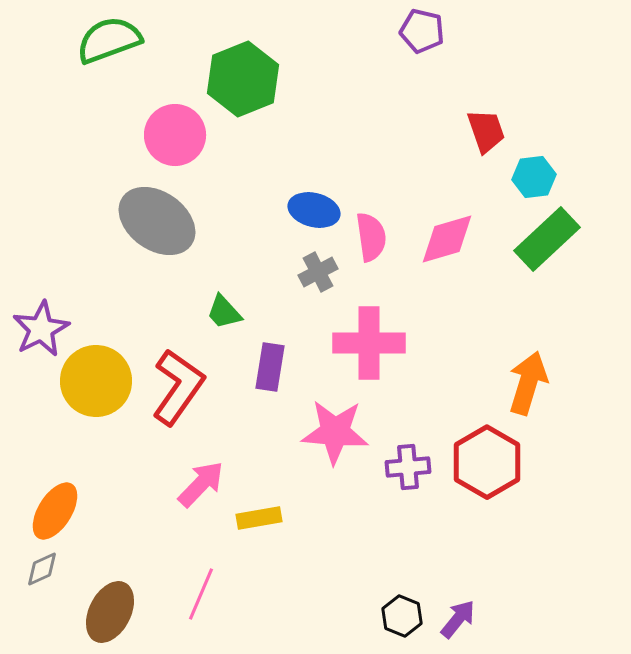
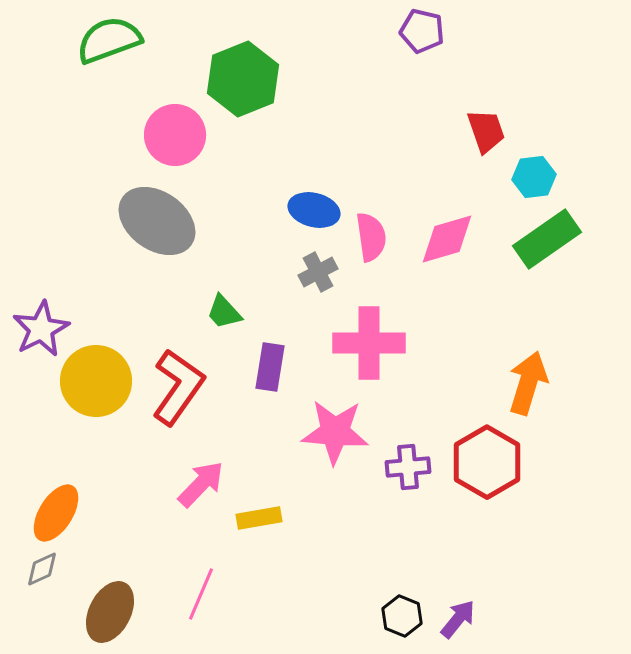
green rectangle: rotated 8 degrees clockwise
orange ellipse: moved 1 px right, 2 px down
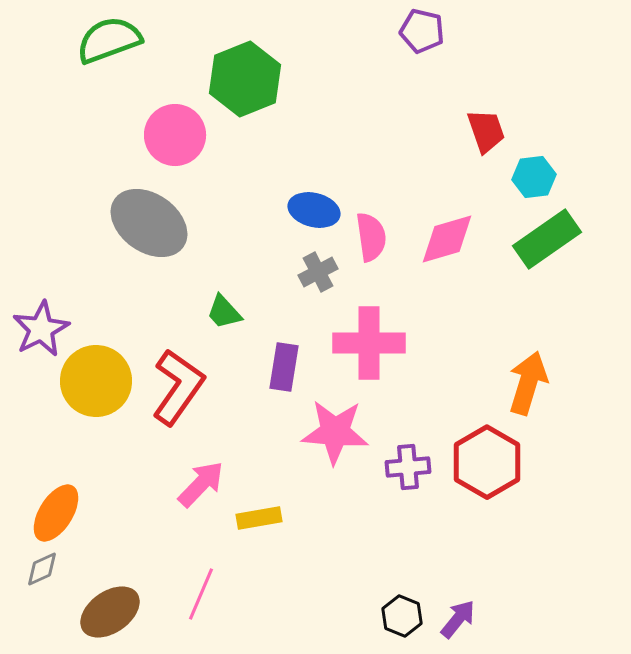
green hexagon: moved 2 px right
gray ellipse: moved 8 px left, 2 px down
purple rectangle: moved 14 px right
brown ellipse: rotated 28 degrees clockwise
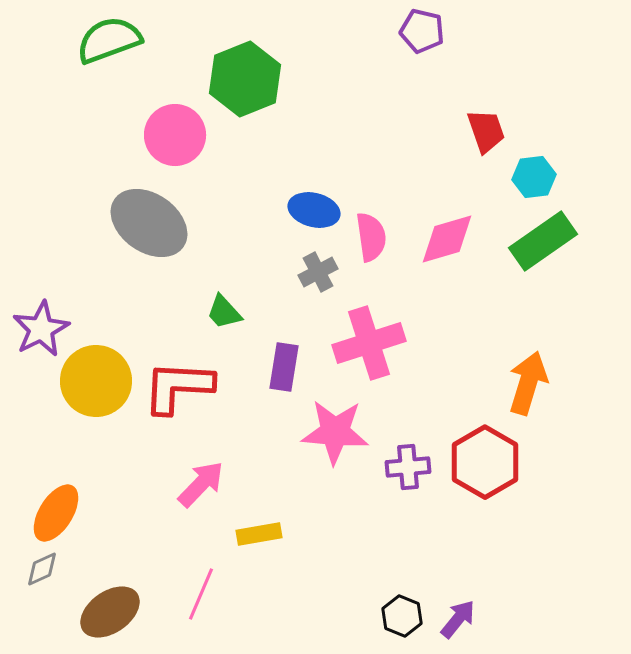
green rectangle: moved 4 px left, 2 px down
pink cross: rotated 18 degrees counterclockwise
red L-shape: rotated 122 degrees counterclockwise
red hexagon: moved 2 px left
yellow rectangle: moved 16 px down
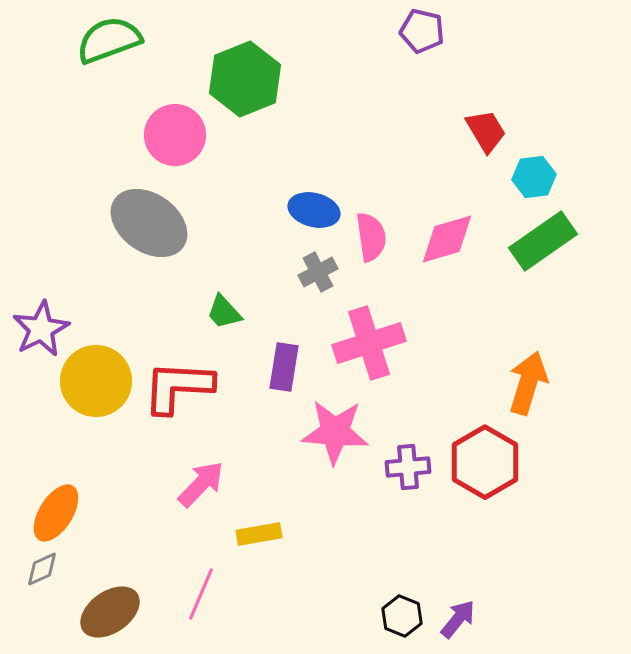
red trapezoid: rotated 12 degrees counterclockwise
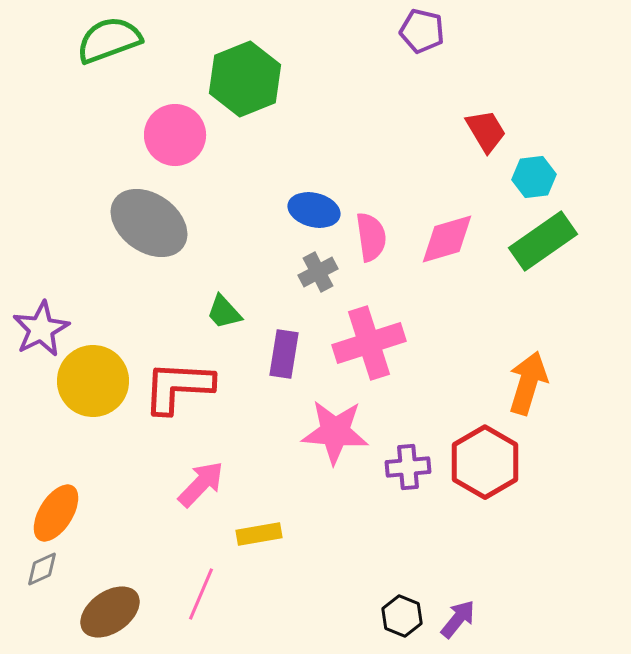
purple rectangle: moved 13 px up
yellow circle: moved 3 px left
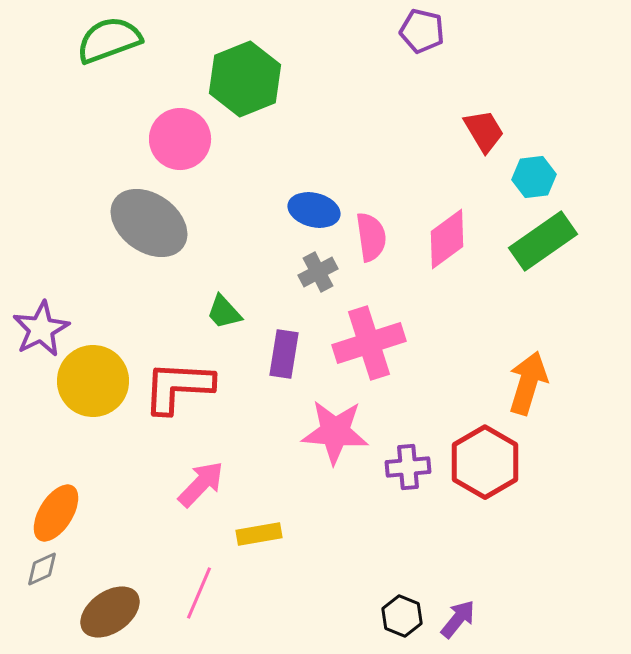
red trapezoid: moved 2 px left
pink circle: moved 5 px right, 4 px down
pink diamond: rotated 20 degrees counterclockwise
pink line: moved 2 px left, 1 px up
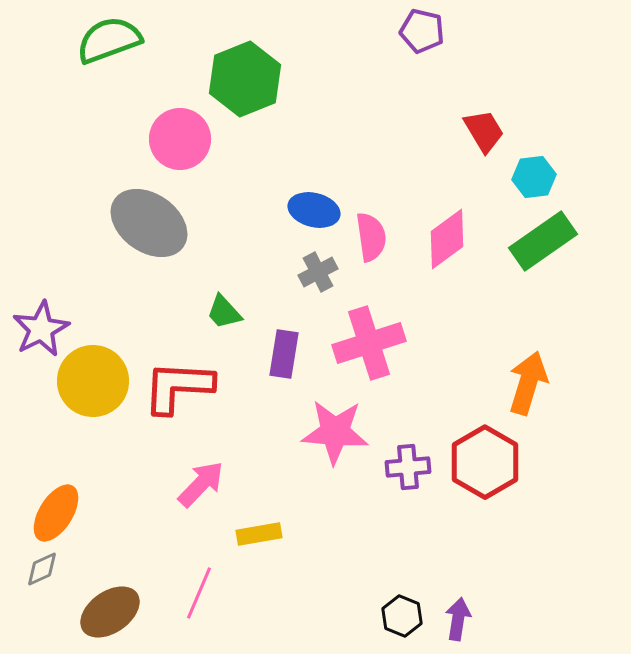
purple arrow: rotated 30 degrees counterclockwise
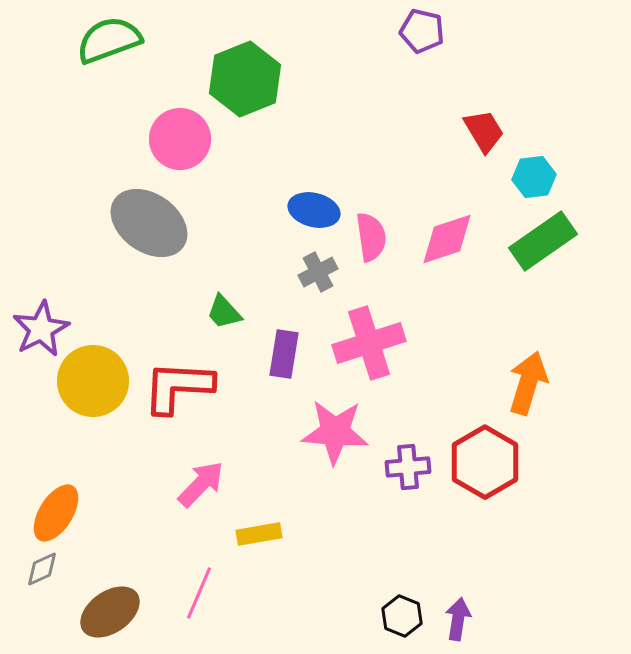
pink diamond: rotated 18 degrees clockwise
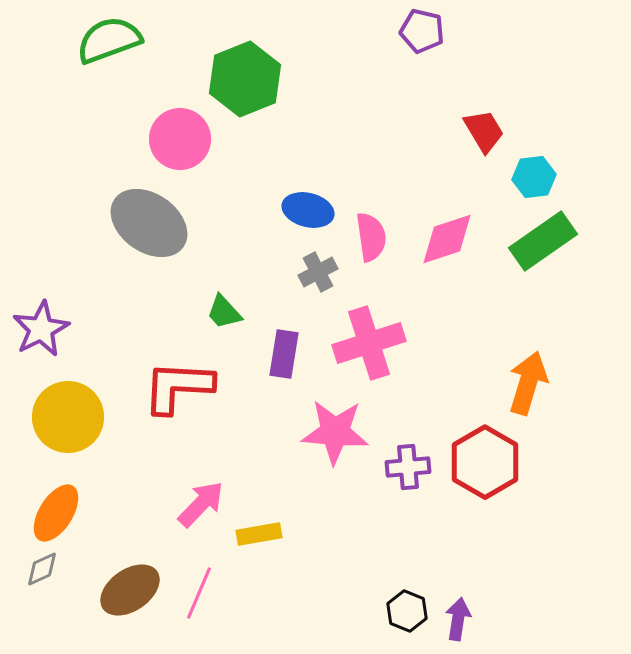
blue ellipse: moved 6 px left
yellow circle: moved 25 px left, 36 px down
pink arrow: moved 20 px down
brown ellipse: moved 20 px right, 22 px up
black hexagon: moved 5 px right, 5 px up
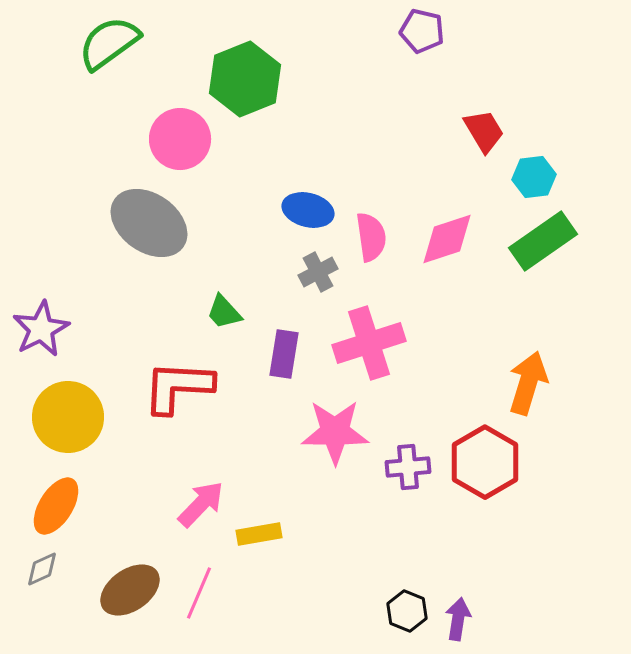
green semicircle: moved 3 px down; rotated 16 degrees counterclockwise
pink star: rotated 4 degrees counterclockwise
orange ellipse: moved 7 px up
